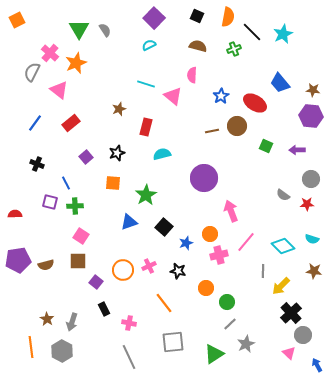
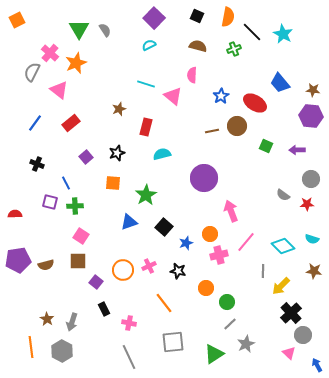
cyan star at (283, 34): rotated 18 degrees counterclockwise
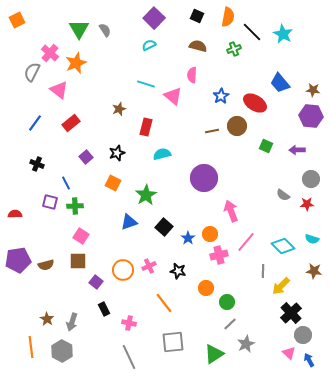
orange square at (113, 183): rotated 21 degrees clockwise
blue star at (186, 243): moved 2 px right, 5 px up; rotated 16 degrees counterclockwise
blue arrow at (317, 365): moved 8 px left, 5 px up
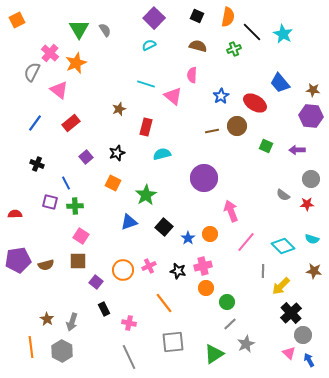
pink cross at (219, 255): moved 16 px left, 11 px down
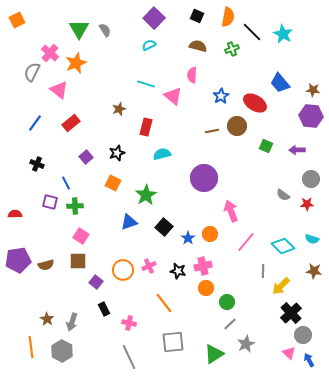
green cross at (234, 49): moved 2 px left
